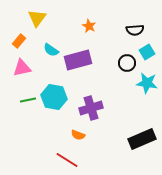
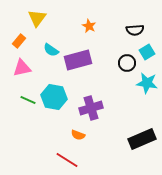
green line: rotated 35 degrees clockwise
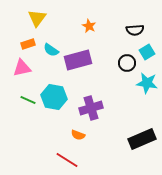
orange rectangle: moved 9 px right, 3 px down; rotated 32 degrees clockwise
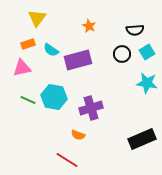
black circle: moved 5 px left, 9 px up
